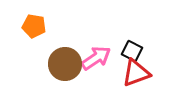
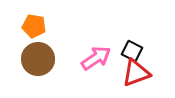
brown circle: moved 27 px left, 5 px up
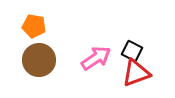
brown circle: moved 1 px right, 1 px down
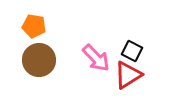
pink arrow: rotated 80 degrees clockwise
red triangle: moved 8 px left, 2 px down; rotated 12 degrees counterclockwise
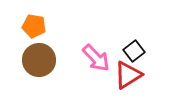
black square: moved 2 px right; rotated 25 degrees clockwise
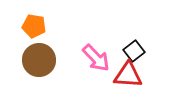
red triangle: rotated 36 degrees clockwise
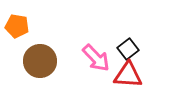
orange pentagon: moved 17 px left
black square: moved 6 px left, 2 px up
brown circle: moved 1 px right, 1 px down
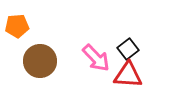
orange pentagon: rotated 15 degrees counterclockwise
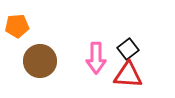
pink arrow: rotated 44 degrees clockwise
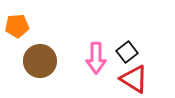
black square: moved 1 px left, 3 px down
red triangle: moved 6 px right, 4 px down; rotated 28 degrees clockwise
